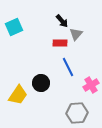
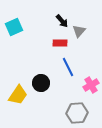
gray triangle: moved 3 px right, 3 px up
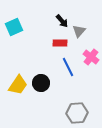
pink cross: moved 28 px up; rotated 21 degrees counterclockwise
yellow trapezoid: moved 10 px up
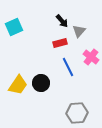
red rectangle: rotated 16 degrees counterclockwise
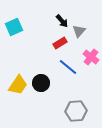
red rectangle: rotated 16 degrees counterclockwise
blue line: rotated 24 degrees counterclockwise
gray hexagon: moved 1 px left, 2 px up
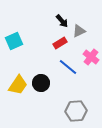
cyan square: moved 14 px down
gray triangle: rotated 24 degrees clockwise
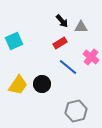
gray triangle: moved 2 px right, 4 px up; rotated 24 degrees clockwise
black circle: moved 1 px right, 1 px down
gray hexagon: rotated 10 degrees counterclockwise
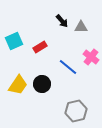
red rectangle: moved 20 px left, 4 px down
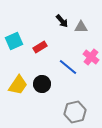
gray hexagon: moved 1 px left, 1 px down
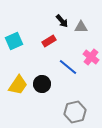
red rectangle: moved 9 px right, 6 px up
